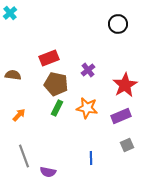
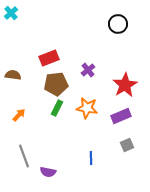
cyan cross: moved 1 px right
brown pentagon: rotated 20 degrees counterclockwise
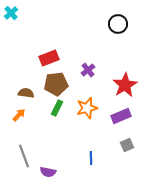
brown semicircle: moved 13 px right, 18 px down
orange star: rotated 25 degrees counterclockwise
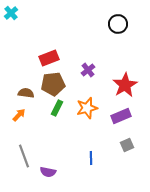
brown pentagon: moved 3 px left
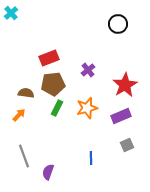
purple semicircle: rotated 98 degrees clockwise
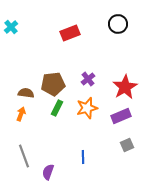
cyan cross: moved 14 px down
red rectangle: moved 21 px right, 25 px up
purple cross: moved 9 px down
red star: moved 2 px down
orange arrow: moved 2 px right, 1 px up; rotated 24 degrees counterclockwise
blue line: moved 8 px left, 1 px up
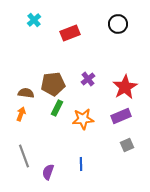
cyan cross: moved 23 px right, 7 px up
orange star: moved 4 px left, 11 px down; rotated 10 degrees clockwise
blue line: moved 2 px left, 7 px down
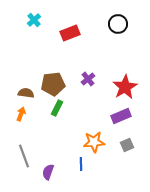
orange star: moved 11 px right, 23 px down
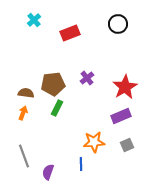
purple cross: moved 1 px left, 1 px up
orange arrow: moved 2 px right, 1 px up
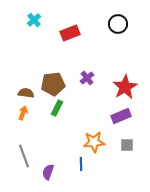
gray square: rotated 24 degrees clockwise
